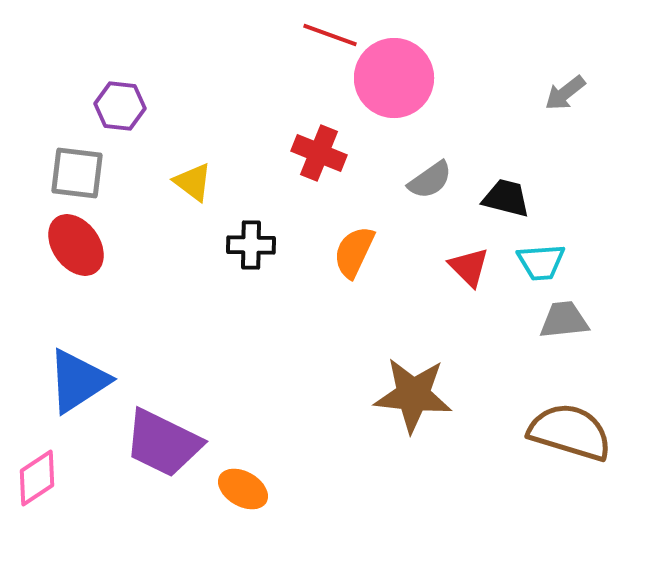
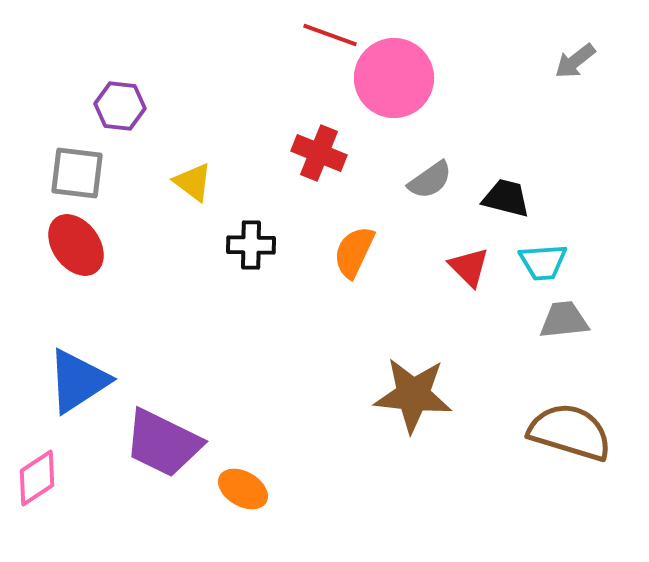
gray arrow: moved 10 px right, 32 px up
cyan trapezoid: moved 2 px right
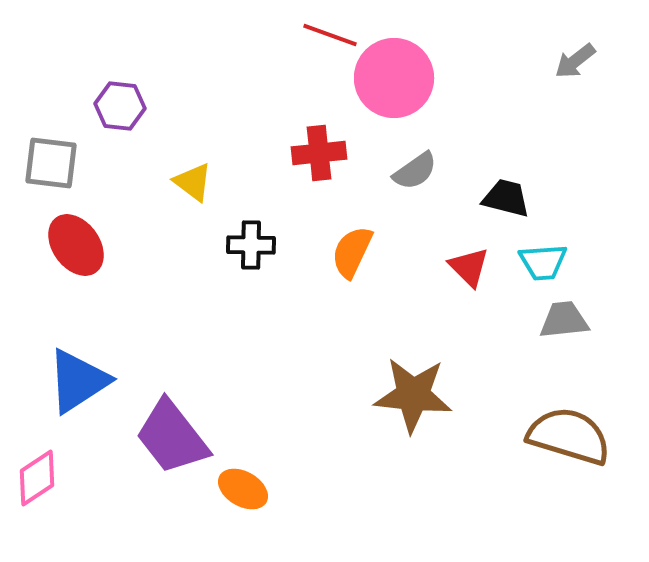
red cross: rotated 28 degrees counterclockwise
gray square: moved 26 px left, 10 px up
gray semicircle: moved 15 px left, 9 px up
orange semicircle: moved 2 px left
brown semicircle: moved 1 px left, 4 px down
purple trapezoid: moved 9 px right, 6 px up; rotated 26 degrees clockwise
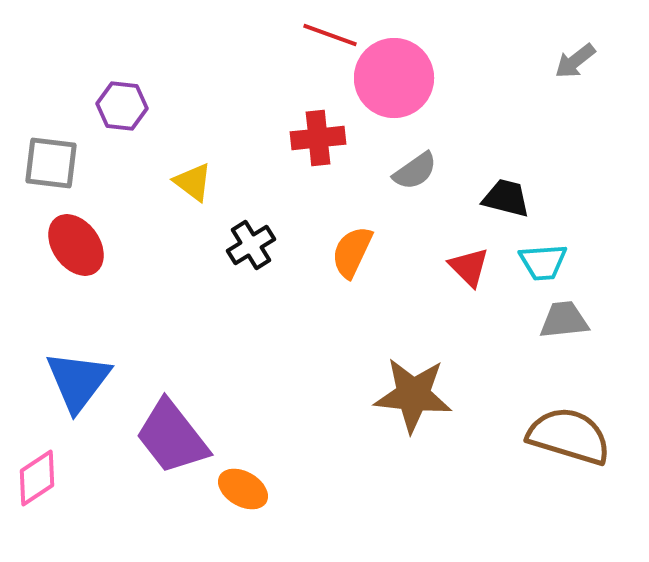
purple hexagon: moved 2 px right
red cross: moved 1 px left, 15 px up
black cross: rotated 33 degrees counterclockwise
blue triangle: rotated 20 degrees counterclockwise
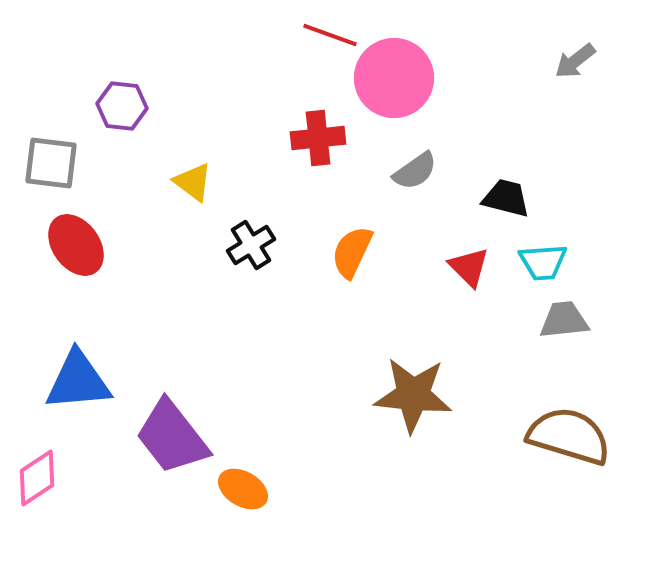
blue triangle: rotated 48 degrees clockwise
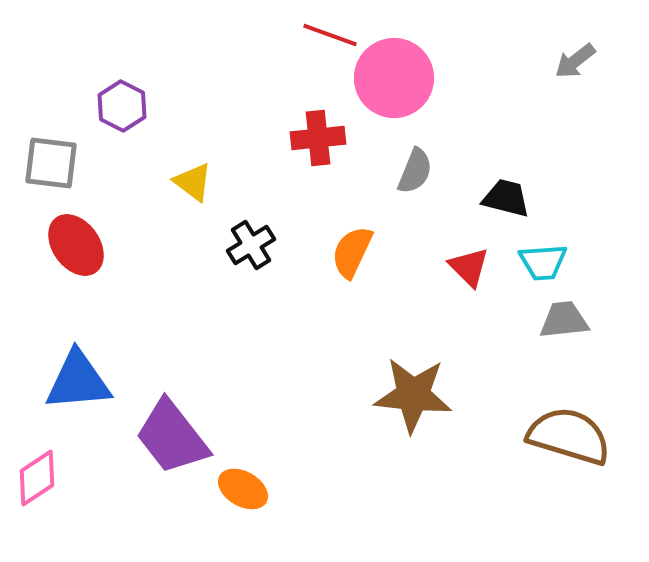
purple hexagon: rotated 21 degrees clockwise
gray semicircle: rotated 33 degrees counterclockwise
